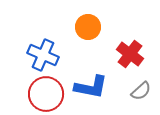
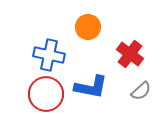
blue cross: moved 6 px right; rotated 12 degrees counterclockwise
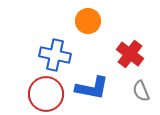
orange circle: moved 6 px up
blue cross: moved 6 px right
blue L-shape: moved 1 px right, 1 px down
gray semicircle: rotated 110 degrees clockwise
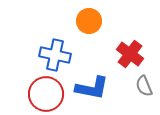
orange circle: moved 1 px right
gray semicircle: moved 3 px right, 5 px up
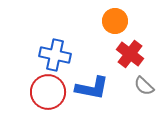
orange circle: moved 26 px right
gray semicircle: rotated 25 degrees counterclockwise
red circle: moved 2 px right, 2 px up
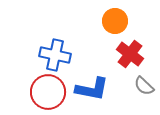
blue L-shape: moved 1 px down
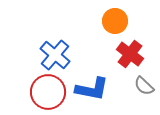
blue cross: rotated 28 degrees clockwise
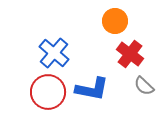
blue cross: moved 1 px left, 2 px up
